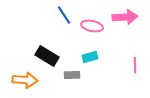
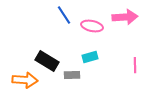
black rectangle: moved 5 px down
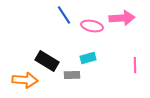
pink arrow: moved 3 px left, 1 px down
cyan rectangle: moved 2 px left, 1 px down
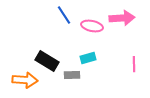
pink line: moved 1 px left, 1 px up
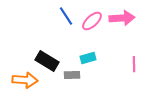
blue line: moved 2 px right, 1 px down
pink ellipse: moved 5 px up; rotated 55 degrees counterclockwise
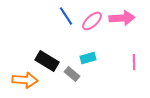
pink line: moved 2 px up
gray rectangle: moved 1 px up; rotated 42 degrees clockwise
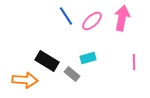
pink arrow: rotated 75 degrees counterclockwise
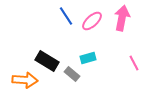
pink line: moved 1 px down; rotated 28 degrees counterclockwise
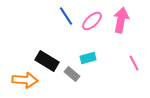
pink arrow: moved 1 px left, 2 px down
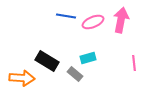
blue line: rotated 48 degrees counterclockwise
pink ellipse: moved 1 px right, 1 px down; rotated 20 degrees clockwise
pink line: rotated 21 degrees clockwise
gray rectangle: moved 3 px right
orange arrow: moved 3 px left, 2 px up
